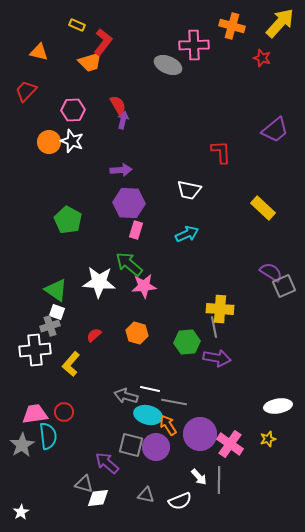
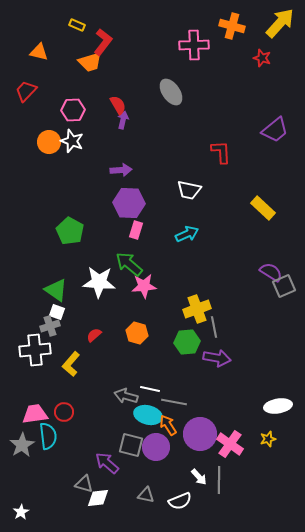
gray ellipse at (168, 65): moved 3 px right, 27 px down; rotated 32 degrees clockwise
green pentagon at (68, 220): moved 2 px right, 11 px down
yellow cross at (220, 309): moved 23 px left; rotated 24 degrees counterclockwise
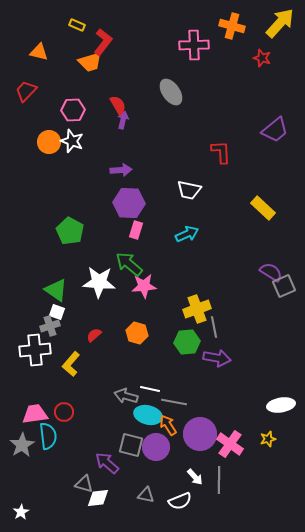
white ellipse at (278, 406): moved 3 px right, 1 px up
white arrow at (199, 477): moved 4 px left
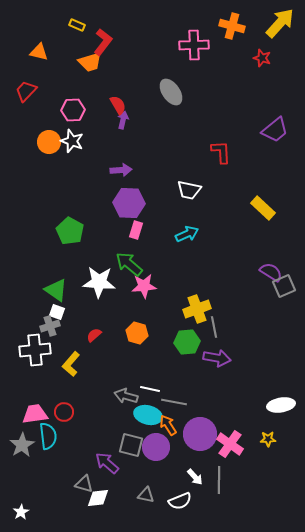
yellow star at (268, 439): rotated 14 degrees clockwise
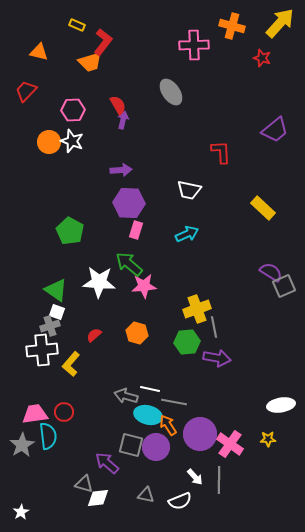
white cross at (35, 350): moved 7 px right
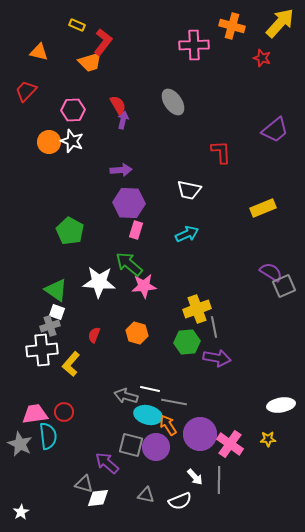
gray ellipse at (171, 92): moved 2 px right, 10 px down
yellow rectangle at (263, 208): rotated 65 degrees counterclockwise
red semicircle at (94, 335): rotated 28 degrees counterclockwise
gray star at (22, 445): moved 2 px left, 1 px up; rotated 15 degrees counterclockwise
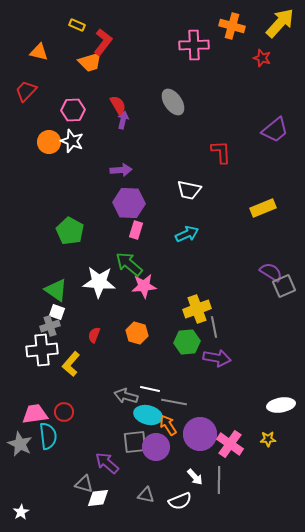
gray square at (131, 445): moved 4 px right, 3 px up; rotated 20 degrees counterclockwise
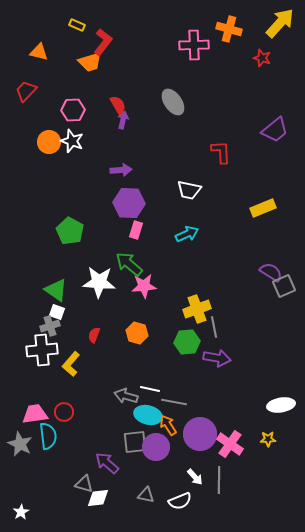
orange cross at (232, 26): moved 3 px left, 3 px down
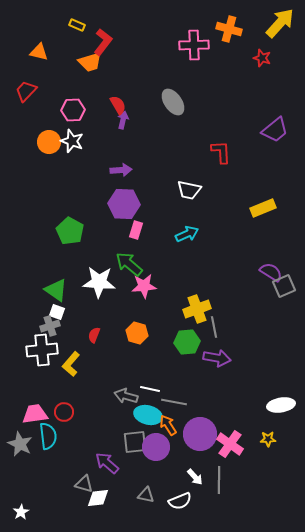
purple hexagon at (129, 203): moved 5 px left, 1 px down
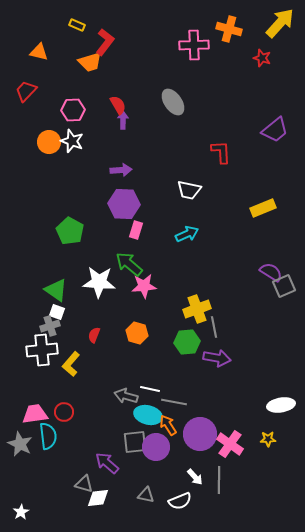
red L-shape at (103, 42): moved 2 px right
purple arrow at (123, 120): rotated 12 degrees counterclockwise
